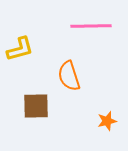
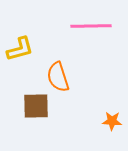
orange semicircle: moved 11 px left, 1 px down
orange star: moved 5 px right; rotated 18 degrees clockwise
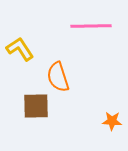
yellow L-shape: rotated 108 degrees counterclockwise
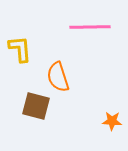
pink line: moved 1 px left, 1 px down
yellow L-shape: rotated 28 degrees clockwise
brown square: rotated 16 degrees clockwise
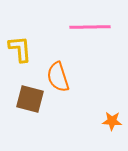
brown square: moved 6 px left, 7 px up
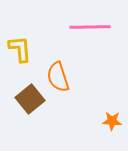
brown square: rotated 36 degrees clockwise
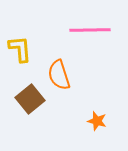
pink line: moved 3 px down
orange semicircle: moved 1 px right, 2 px up
orange star: moved 15 px left; rotated 12 degrees clockwise
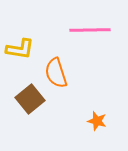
yellow L-shape: rotated 104 degrees clockwise
orange semicircle: moved 3 px left, 2 px up
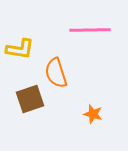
brown square: rotated 20 degrees clockwise
orange star: moved 4 px left, 7 px up
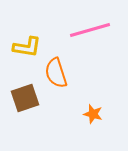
pink line: rotated 15 degrees counterclockwise
yellow L-shape: moved 7 px right, 2 px up
brown square: moved 5 px left, 1 px up
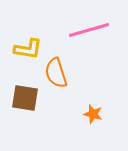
pink line: moved 1 px left
yellow L-shape: moved 1 px right, 2 px down
brown square: rotated 28 degrees clockwise
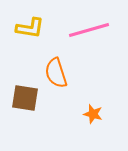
yellow L-shape: moved 2 px right, 21 px up
